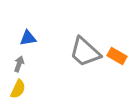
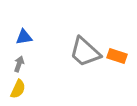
blue triangle: moved 4 px left, 1 px up
orange rectangle: rotated 12 degrees counterclockwise
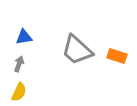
gray trapezoid: moved 8 px left, 2 px up
yellow semicircle: moved 1 px right, 3 px down
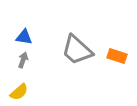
blue triangle: rotated 18 degrees clockwise
gray arrow: moved 4 px right, 4 px up
yellow semicircle: rotated 24 degrees clockwise
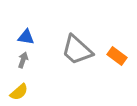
blue triangle: moved 2 px right
orange rectangle: rotated 18 degrees clockwise
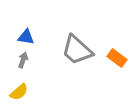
orange rectangle: moved 2 px down
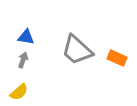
orange rectangle: rotated 12 degrees counterclockwise
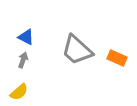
blue triangle: rotated 18 degrees clockwise
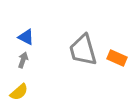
gray trapezoid: moved 6 px right; rotated 32 degrees clockwise
